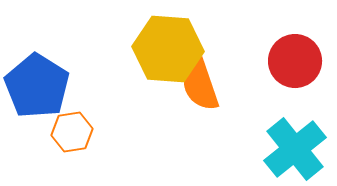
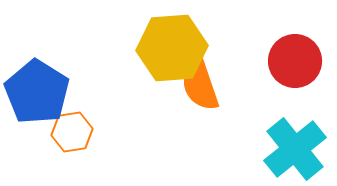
yellow hexagon: moved 4 px right, 1 px up; rotated 8 degrees counterclockwise
blue pentagon: moved 6 px down
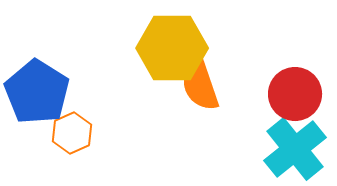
yellow hexagon: rotated 4 degrees clockwise
red circle: moved 33 px down
orange hexagon: moved 1 px down; rotated 15 degrees counterclockwise
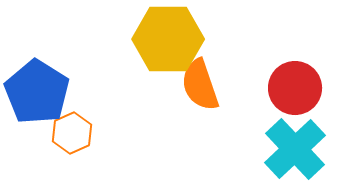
yellow hexagon: moved 4 px left, 9 px up
red circle: moved 6 px up
cyan cross: rotated 4 degrees counterclockwise
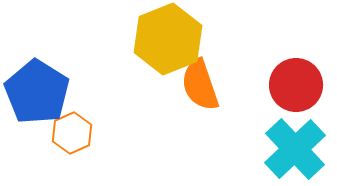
yellow hexagon: rotated 22 degrees counterclockwise
red circle: moved 1 px right, 3 px up
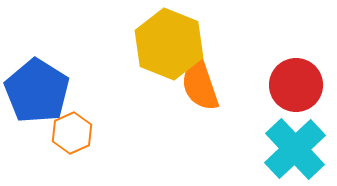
yellow hexagon: moved 1 px right, 5 px down; rotated 16 degrees counterclockwise
blue pentagon: moved 1 px up
